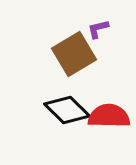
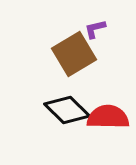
purple L-shape: moved 3 px left
red semicircle: moved 1 px left, 1 px down
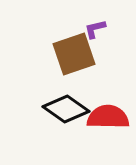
brown square: rotated 12 degrees clockwise
black diamond: moved 1 px left, 1 px up; rotated 9 degrees counterclockwise
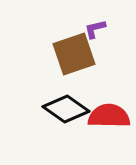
red semicircle: moved 1 px right, 1 px up
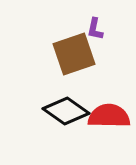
purple L-shape: rotated 65 degrees counterclockwise
black diamond: moved 2 px down
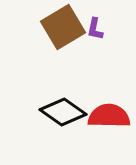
brown square: moved 11 px left, 27 px up; rotated 12 degrees counterclockwise
black diamond: moved 3 px left, 1 px down
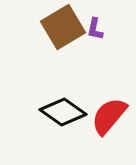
red semicircle: rotated 51 degrees counterclockwise
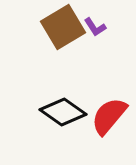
purple L-shape: moved 2 px up; rotated 45 degrees counterclockwise
